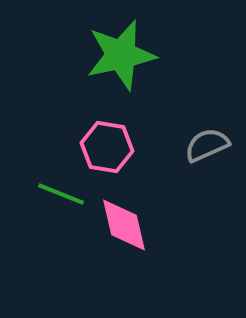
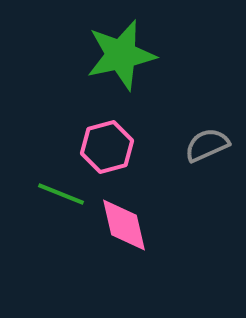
pink hexagon: rotated 24 degrees counterclockwise
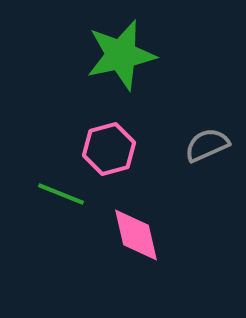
pink hexagon: moved 2 px right, 2 px down
pink diamond: moved 12 px right, 10 px down
